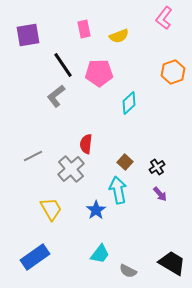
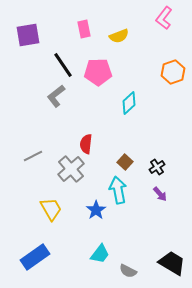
pink pentagon: moved 1 px left, 1 px up
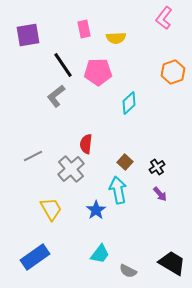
yellow semicircle: moved 3 px left, 2 px down; rotated 18 degrees clockwise
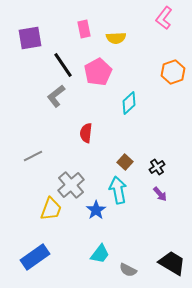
purple square: moved 2 px right, 3 px down
pink pentagon: rotated 28 degrees counterclockwise
red semicircle: moved 11 px up
gray cross: moved 16 px down
yellow trapezoid: rotated 50 degrees clockwise
gray semicircle: moved 1 px up
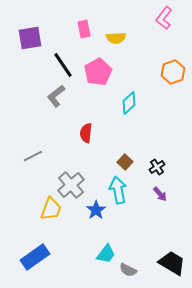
cyan trapezoid: moved 6 px right
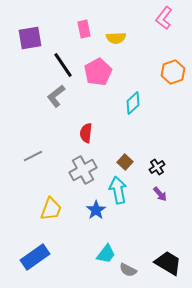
cyan diamond: moved 4 px right
gray cross: moved 12 px right, 15 px up; rotated 12 degrees clockwise
black trapezoid: moved 4 px left
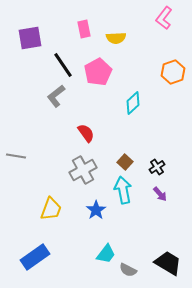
red semicircle: rotated 138 degrees clockwise
gray line: moved 17 px left; rotated 36 degrees clockwise
cyan arrow: moved 5 px right
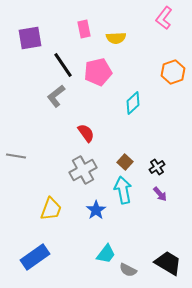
pink pentagon: rotated 16 degrees clockwise
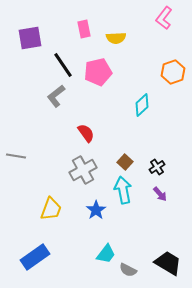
cyan diamond: moved 9 px right, 2 px down
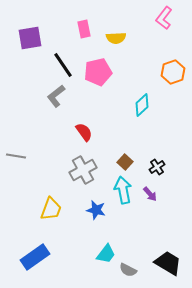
red semicircle: moved 2 px left, 1 px up
purple arrow: moved 10 px left
blue star: rotated 24 degrees counterclockwise
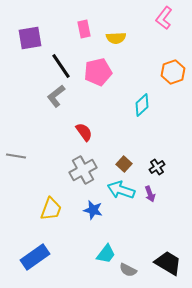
black line: moved 2 px left, 1 px down
brown square: moved 1 px left, 2 px down
cyan arrow: moved 2 px left; rotated 60 degrees counterclockwise
purple arrow: rotated 21 degrees clockwise
blue star: moved 3 px left
